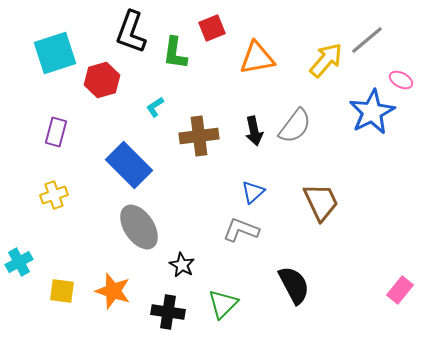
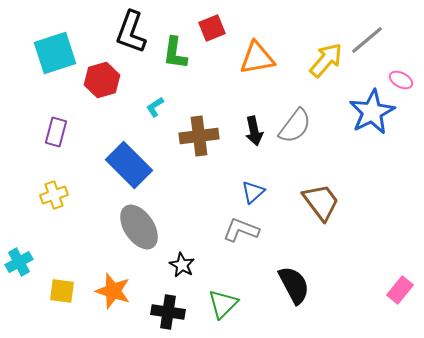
brown trapezoid: rotated 12 degrees counterclockwise
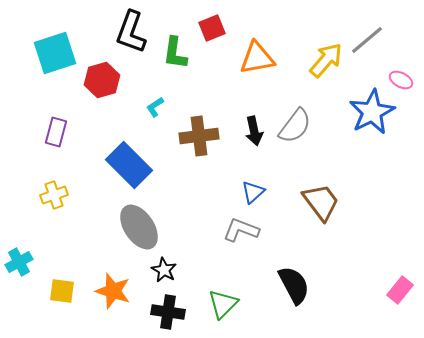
black star: moved 18 px left, 5 px down
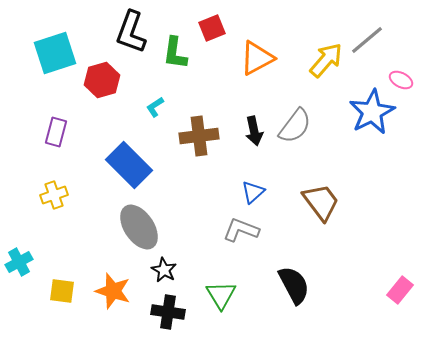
orange triangle: rotated 18 degrees counterclockwise
green triangle: moved 2 px left, 9 px up; rotated 16 degrees counterclockwise
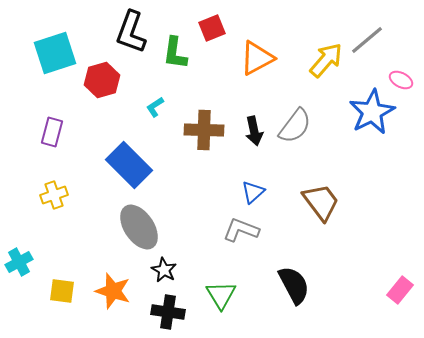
purple rectangle: moved 4 px left
brown cross: moved 5 px right, 6 px up; rotated 9 degrees clockwise
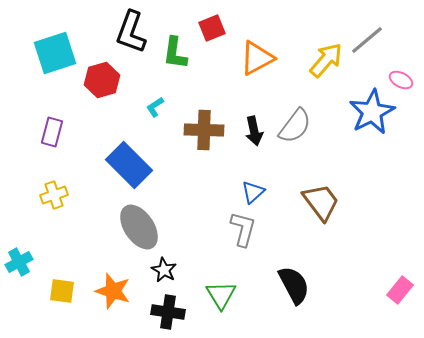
gray L-shape: moved 2 px right, 1 px up; rotated 84 degrees clockwise
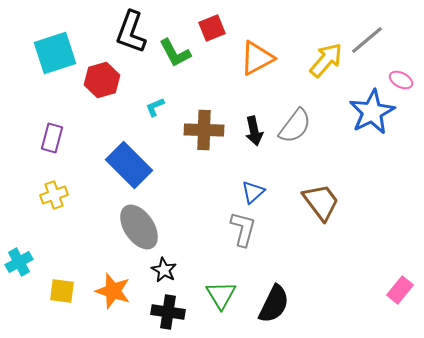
green L-shape: rotated 36 degrees counterclockwise
cyan L-shape: rotated 10 degrees clockwise
purple rectangle: moved 6 px down
black semicircle: moved 20 px left, 19 px down; rotated 54 degrees clockwise
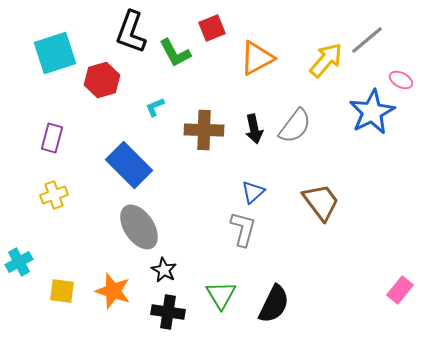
black arrow: moved 2 px up
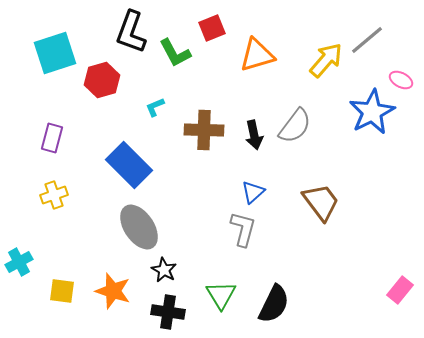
orange triangle: moved 3 px up; rotated 12 degrees clockwise
black arrow: moved 6 px down
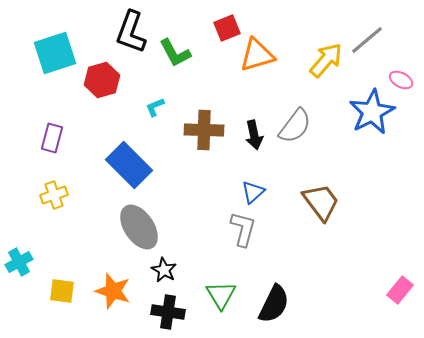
red square: moved 15 px right
